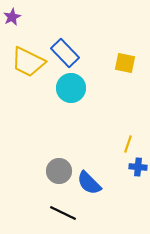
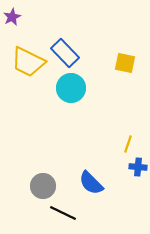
gray circle: moved 16 px left, 15 px down
blue semicircle: moved 2 px right
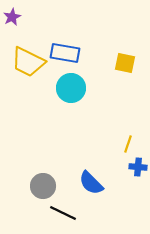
blue rectangle: rotated 36 degrees counterclockwise
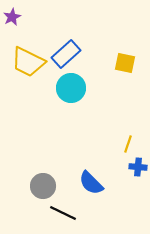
blue rectangle: moved 1 px right, 1 px down; rotated 52 degrees counterclockwise
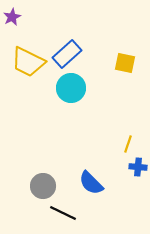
blue rectangle: moved 1 px right
